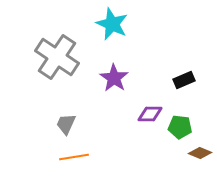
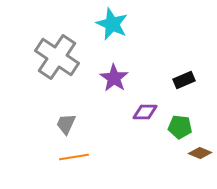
purple diamond: moved 5 px left, 2 px up
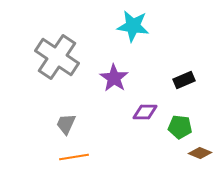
cyan star: moved 21 px right, 2 px down; rotated 16 degrees counterclockwise
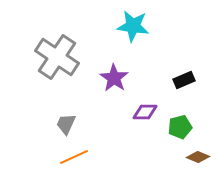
green pentagon: rotated 20 degrees counterclockwise
brown diamond: moved 2 px left, 4 px down
orange line: rotated 16 degrees counterclockwise
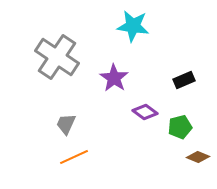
purple diamond: rotated 35 degrees clockwise
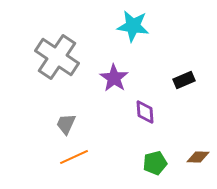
purple diamond: rotated 50 degrees clockwise
green pentagon: moved 25 px left, 36 px down
brown diamond: rotated 20 degrees counterclockwise
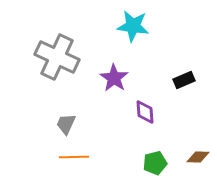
gray cross: rotated 9 degrees counterclockwise
orange line: rotated 24 degrees clockwise
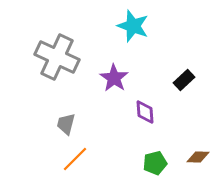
cyan star: rotated 12 degrees clockwise
black rectangle: rotated 20 degrees counterclockwise
gray trapezoid: rotated 10 degrees counterclockwise
orange line: moved 1 px right, 2 px down; rotated 44 degrees counterclockwise
